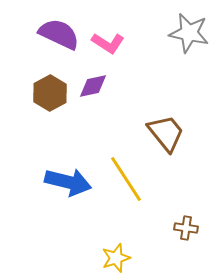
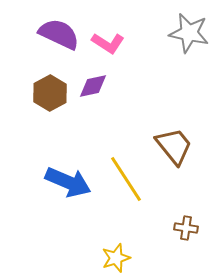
brown trapezoid: moved 8 px right, 13 px down
blue arrow: rotated 9 degrees clockwise
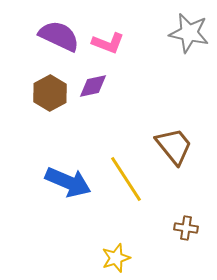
purple semicircle: moved 2 px down
pink L-shape: rotated 12 degrees counterclockwise
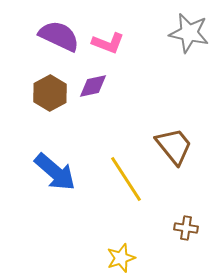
blue arrow: moved 13 px left, 10 px up; rotated 18 degrees clockwise
yellow star: moved 5 px right
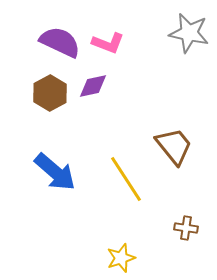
purple semicircle: moved 1 px right, 6 px down
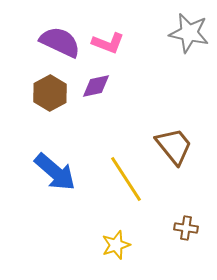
purple diamond: moved 3 px right
yellow star: moved 5 px left, 13 px up
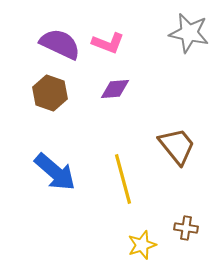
purple semicircle: moved 2 px down
purple diamond: moved 19 px right, 3 px down; rotated 8 degrees clockwise
brown hexagon: rotated 12 degrees counterclockwise
brown trapezoid: moved 3 px right
yellow line: moved 3 px left; rotated 18 degrees clockwise
yellow star: moved 26 px right
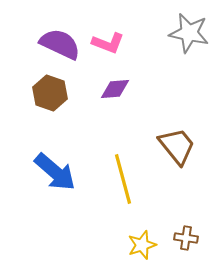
brown cross: moved 10 px down
